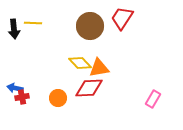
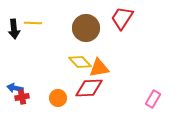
brown circle: moved 4 px left, 2 px down
yellow diamond: moved 1 px up
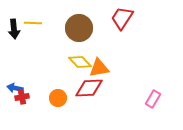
brown circle: moved 7 px left
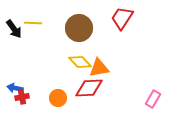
black arrow: rotated 30 degrees counterclockwise
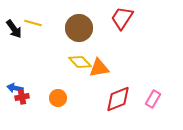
yellow line: rotated 12 degrees clockwise
red diamond: moved 29 px right, 11 px down; rotated 20 degrees counterclockwise
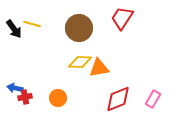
yellow line: moved 1 px left, 1 px down
yellow diamond: rotated 45 degrees counterclockwise
red cross: moved 3 px right
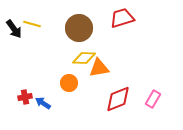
red trapezoid: rotated 40 degrees clockwise
yellow diamond: moved 4 px right, 4 px up
blue arrow: moved 28 px right, 15 px down; rotated 21 degrees clockwise
orange circle: moved 11 px right, 15 px up
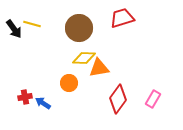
red diamond: rotated 32 degrees counterclockwise
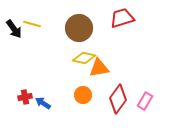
yellow diamond: rotated 10 degrees clockwise
orange circle: moved 14 px right, 12 px down
pink rectangle: moved 8 px left, 2 px down
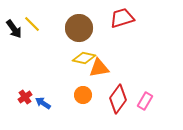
yellow line: rotated 30 degrees clockwise
red cross: rotated 24 degrees counterclockwise
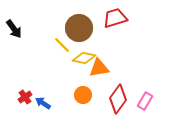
red trapezoid: moved 7 px left
yellow line: moved 30 px right, 21 px down
